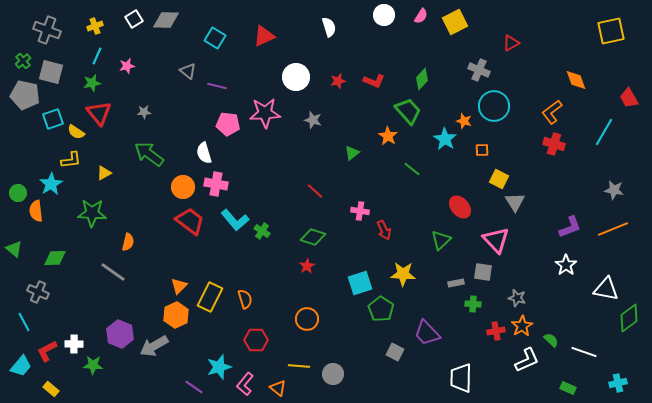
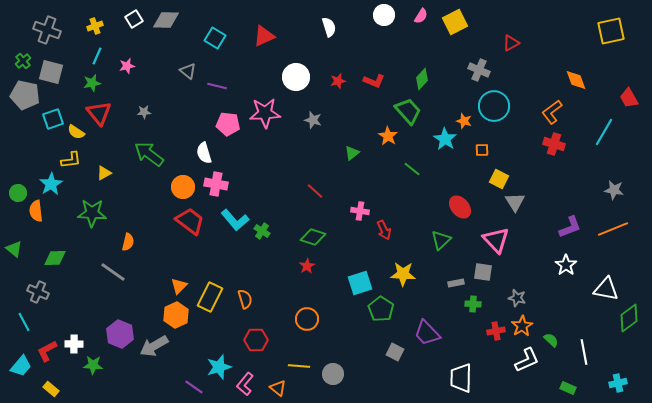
white line at (584, 352): rotated 60 degrees clockwise
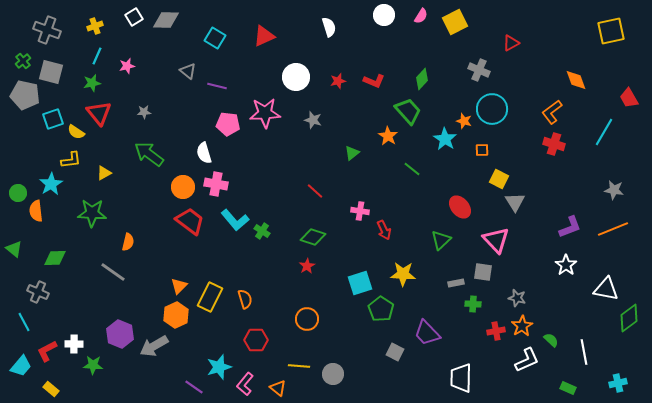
white square at (134, 19): moved 2 px up
cyan circle at (494, 106): moved 2 px left, 3 px down
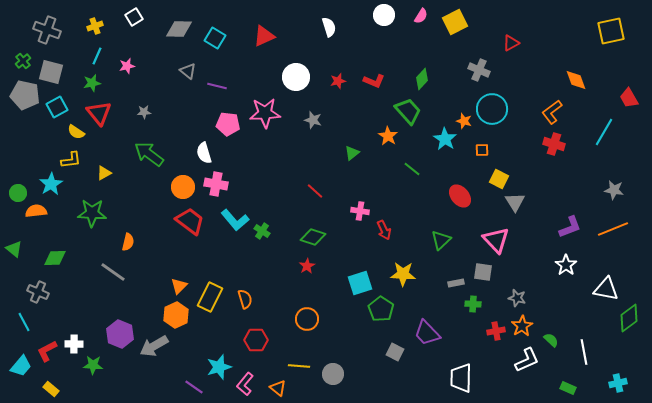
gray diamond at (166, 20): moved 13 px right, 9 px down
cyan square at (53, 119): moved 4 px right, 12 px up; rotated 10 degrees counterclockwise
red ellipse at (460, 207): moved 11 px up
orange semicircle at (36, 211): rotated 90 degrees clockwise
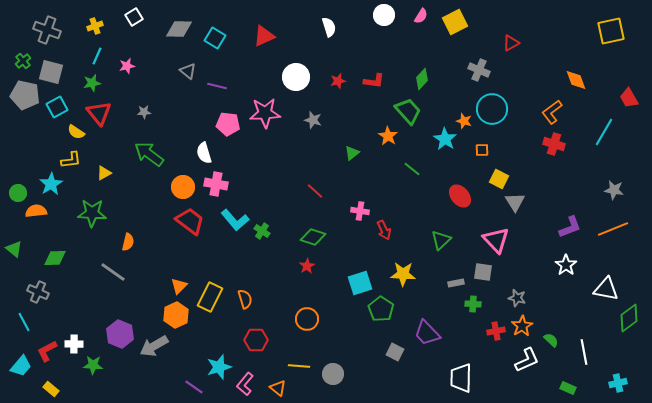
red L-shape at (374, 81): rotated 15 degrees counterclockwise
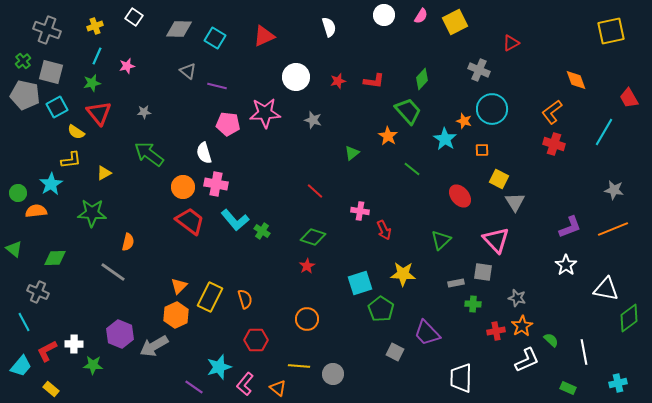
white square at (134, 17): rotated 24 degrees counterclockwise
